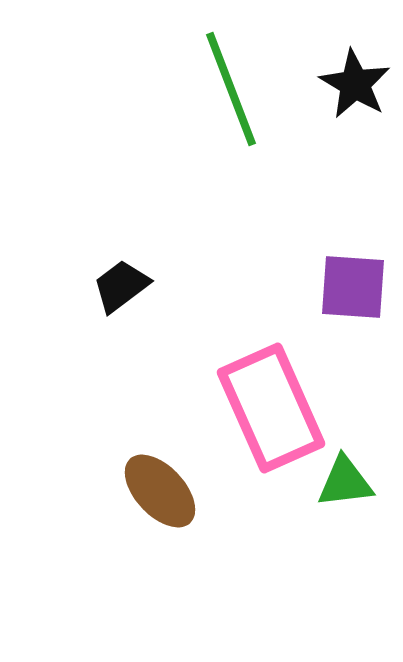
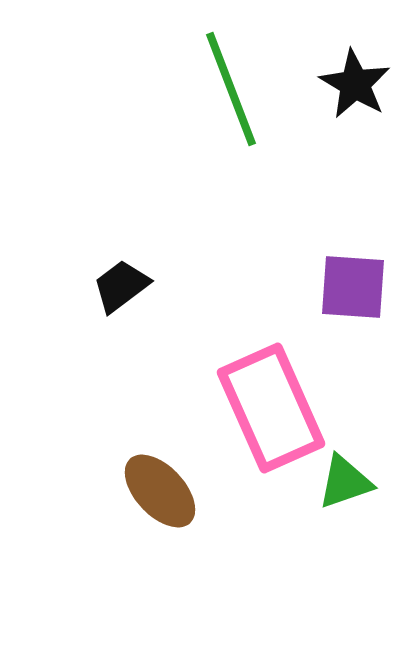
green triangle: rotated 12 degrees counterclockwise
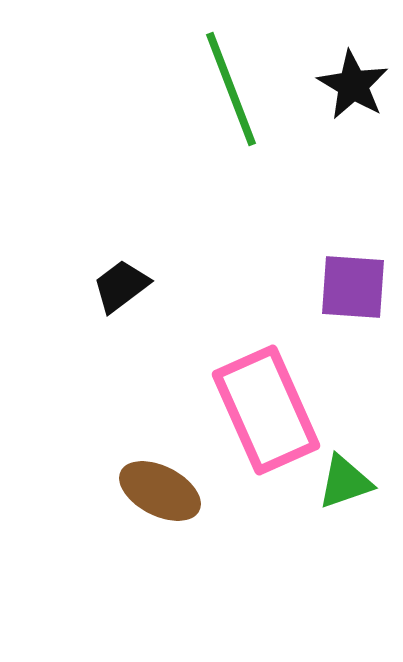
black star: moved 2 px left, 1 px down
pink rectangle: moved 5 px left, 2 px down
brown ellipse: rotated 20 degrees counterclockwise
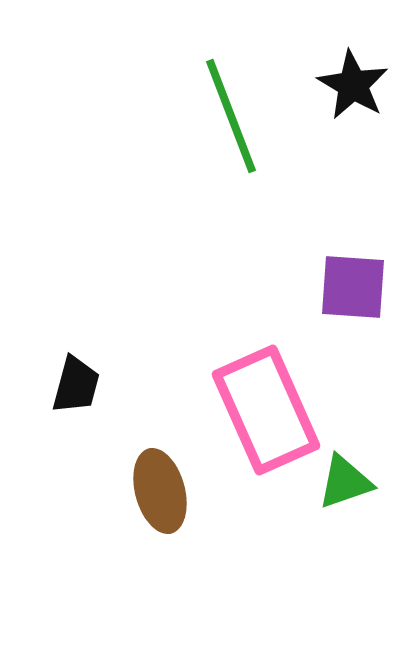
green line: moved 27 px down
black trapezoid: moved 45 px left, 99 px down; rotated 142 degrees clockwise
brown ellipse: rotated 48 degrees clockwise
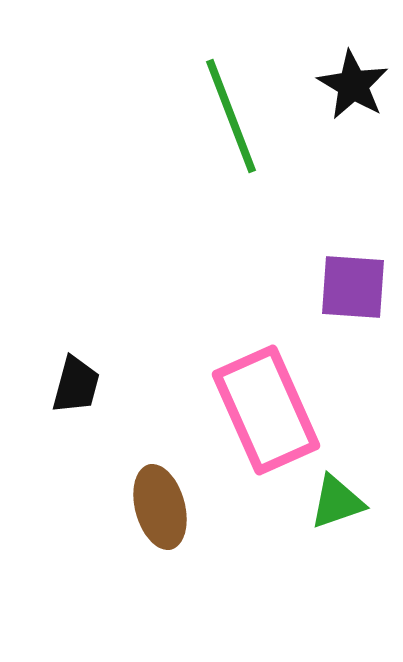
green triangle: moved 8 px left, 20 px down
brown ellipse: moved 16 px down
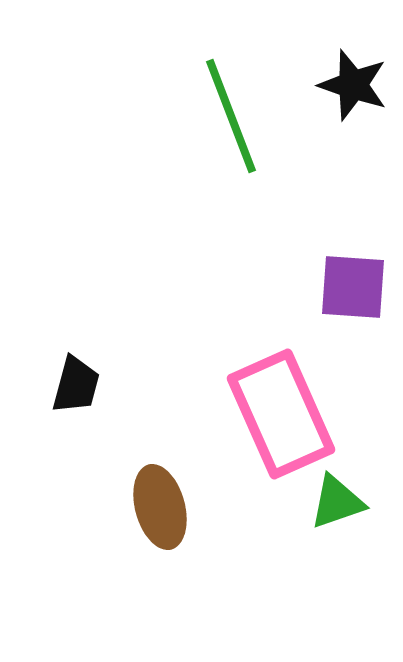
black star: rotated 12 degrees counterclockwise
pink rectangle: moved 15 px right, 4 px down
